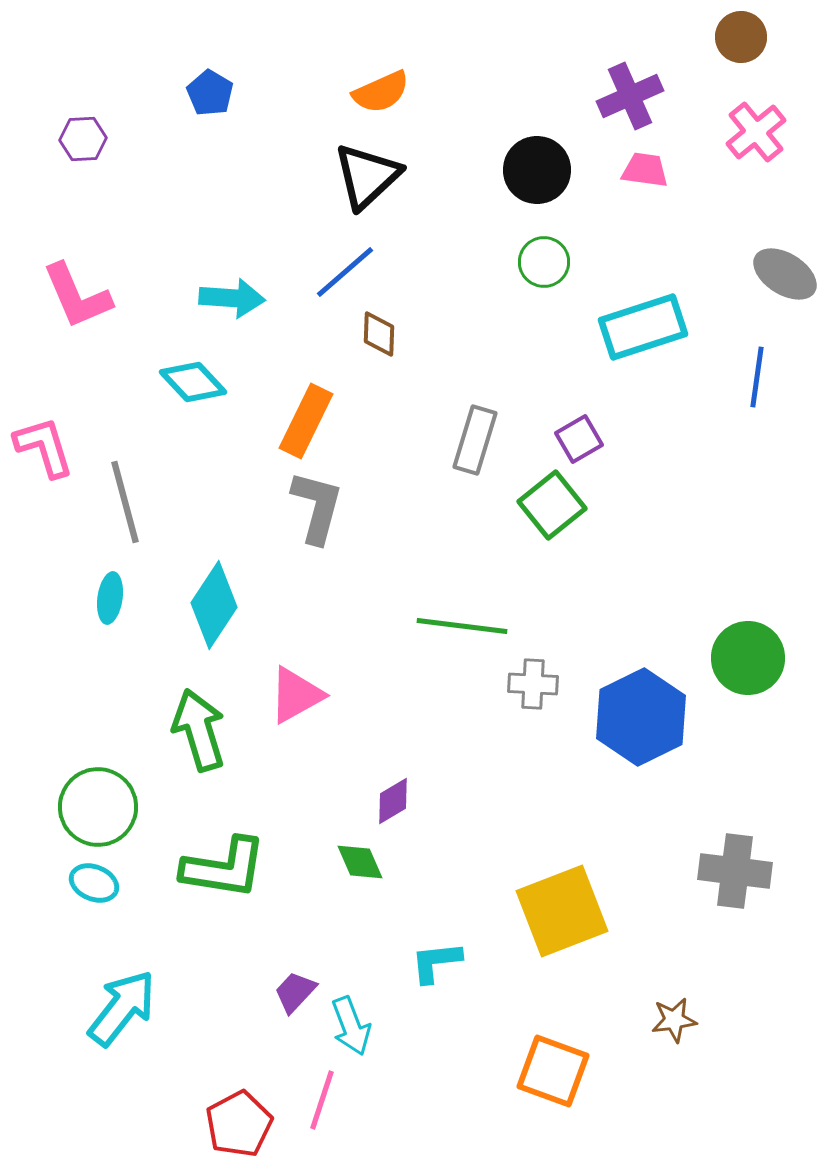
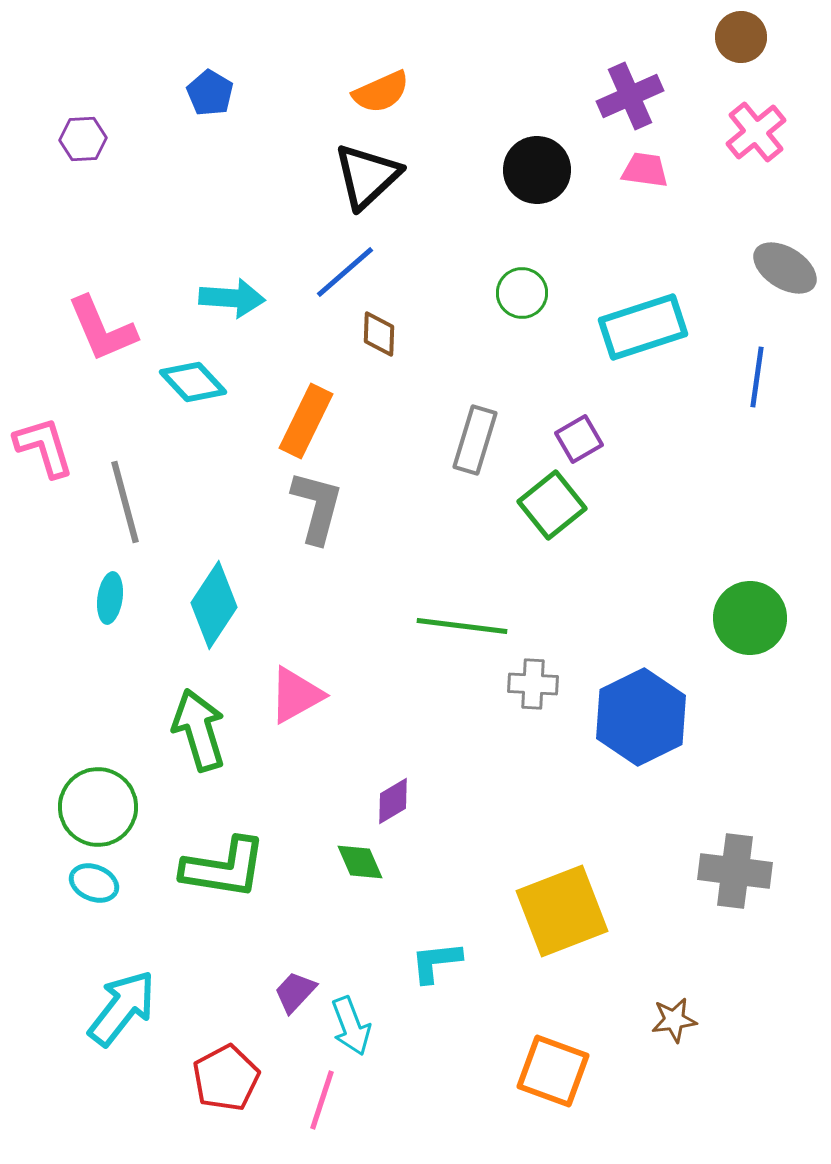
green circle at (544, 262): moved 22 px left, 31 px down
gray ellipse at (785, 274): moved 6 px up
pink L-shape at (77, 296): moved 25 px right, 33 px down
green circle at (748, 658): moved 2 px right, 40 px up
red pentagon at (239, 1124): moved 13 px left, 46 px up
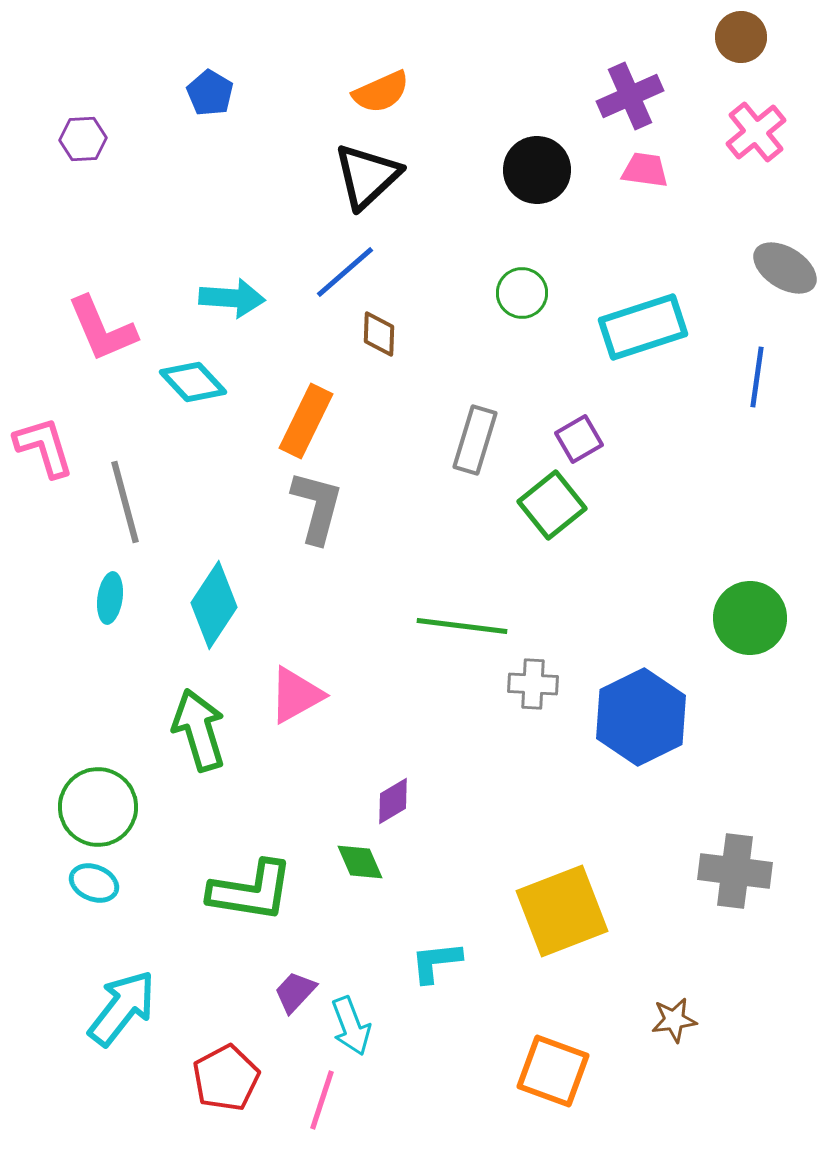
green L-shape at (224, 868): moved 27 px right, 23 px down
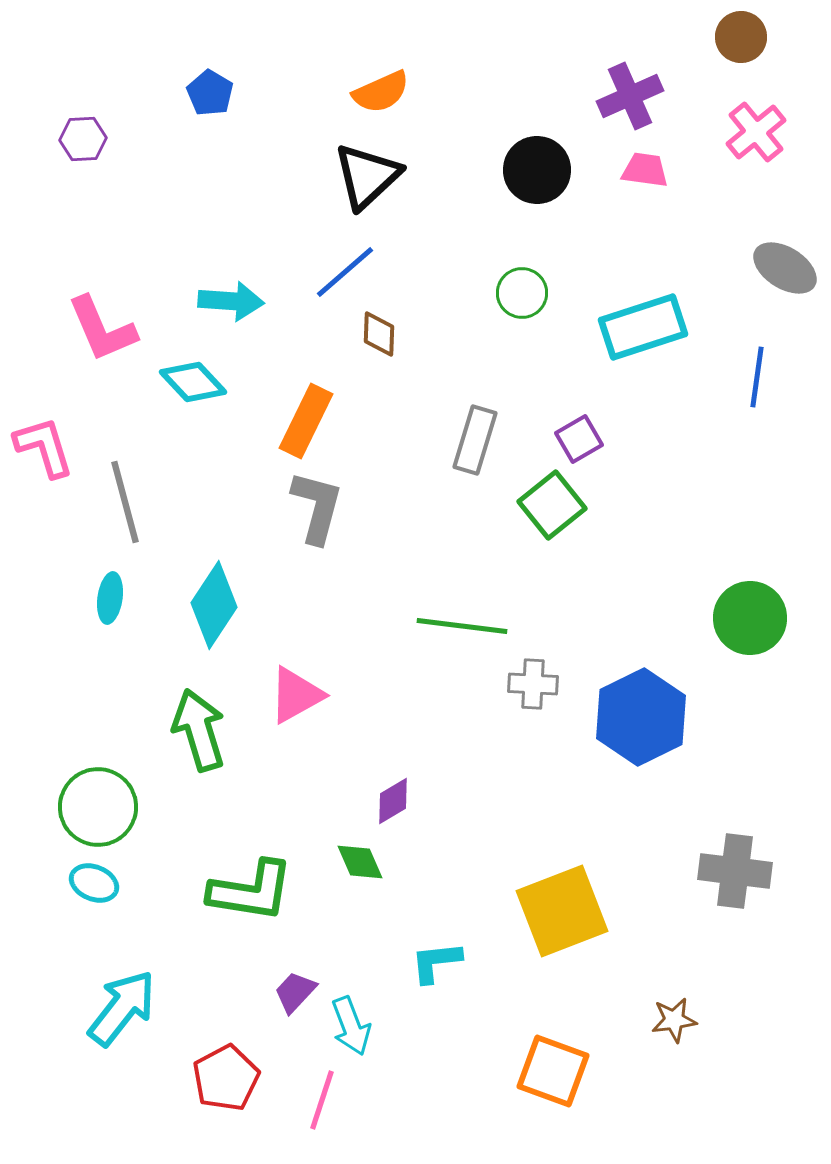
cyan arrow at (232, 298): moved 1 px left, 3 px down
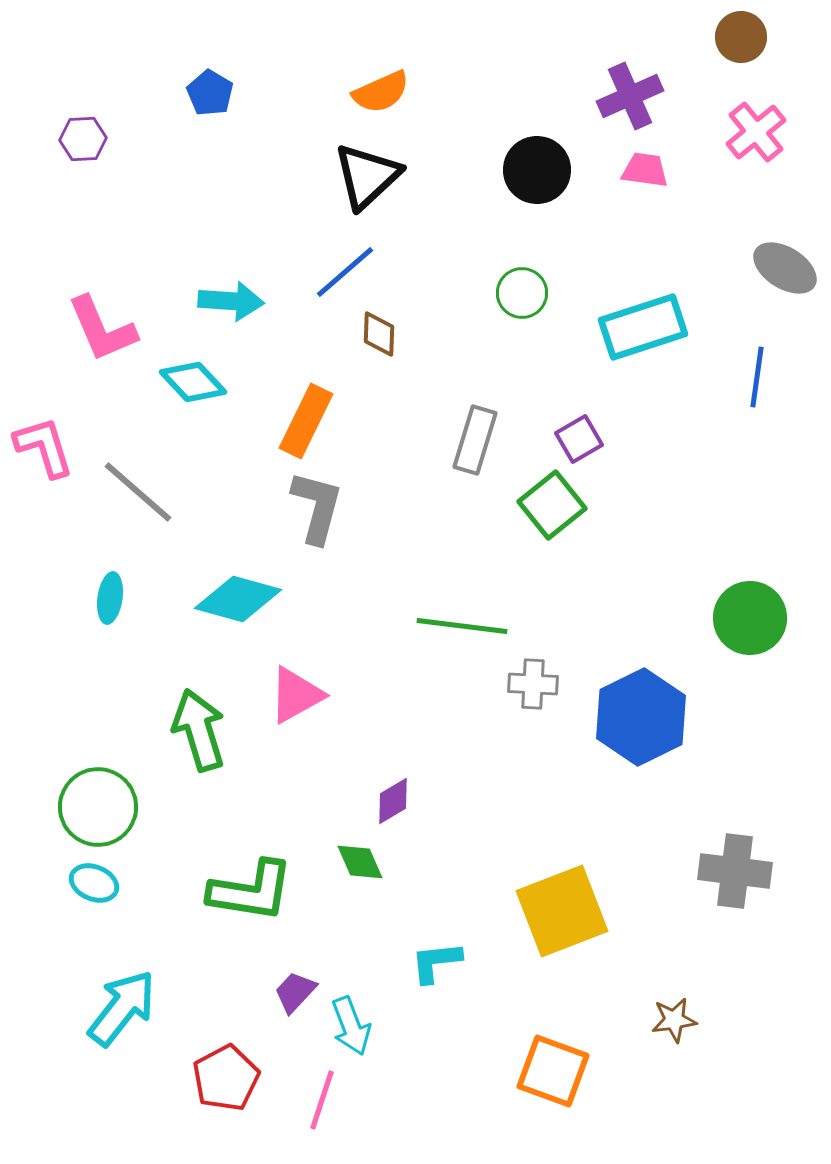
gray line at (125, 502): moved 13 px right, 10 px up; rotated 34 degrees counterclockwise
cyan diamond at (214, 605): moved 24 px right, 6 px up; rotated 72 degrees clockwise
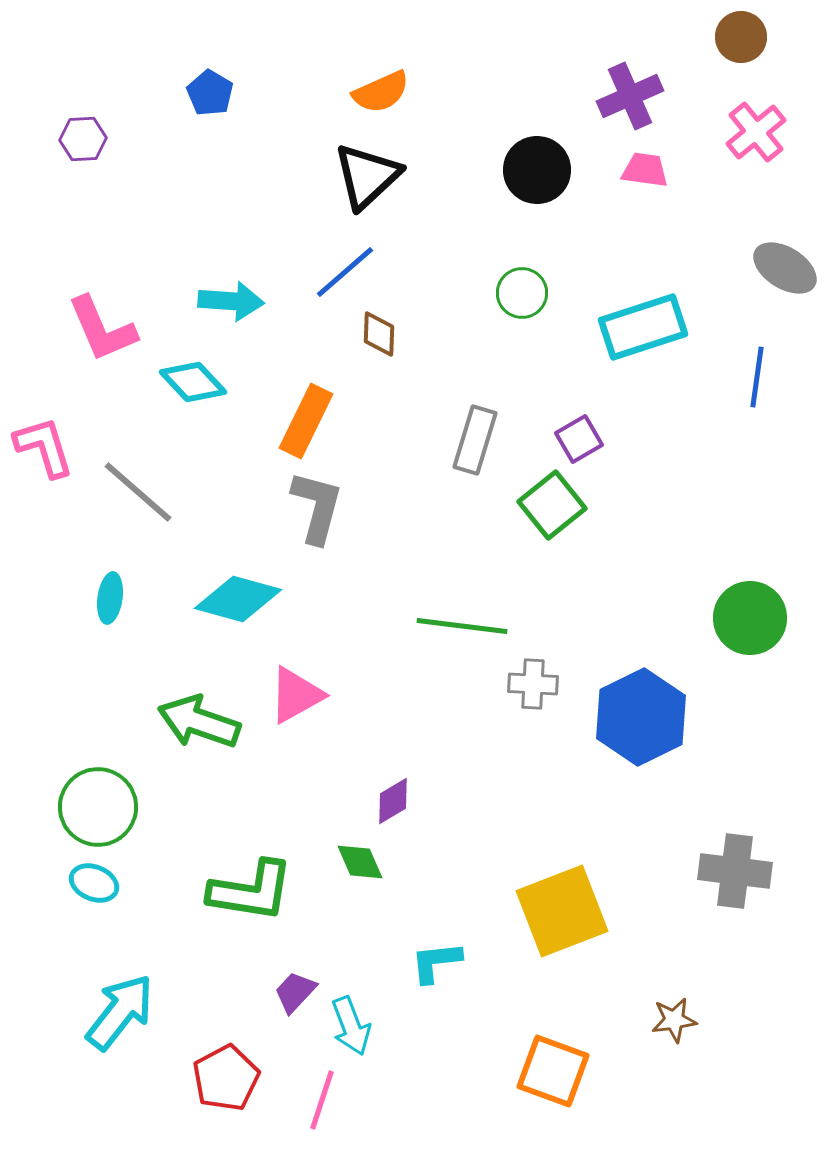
green arrow at (199, 730): moved 8 px up; rotated 54 degrees counterclockwise
cyan arrow at (122, 1008): moved 2 px left, 4 px down
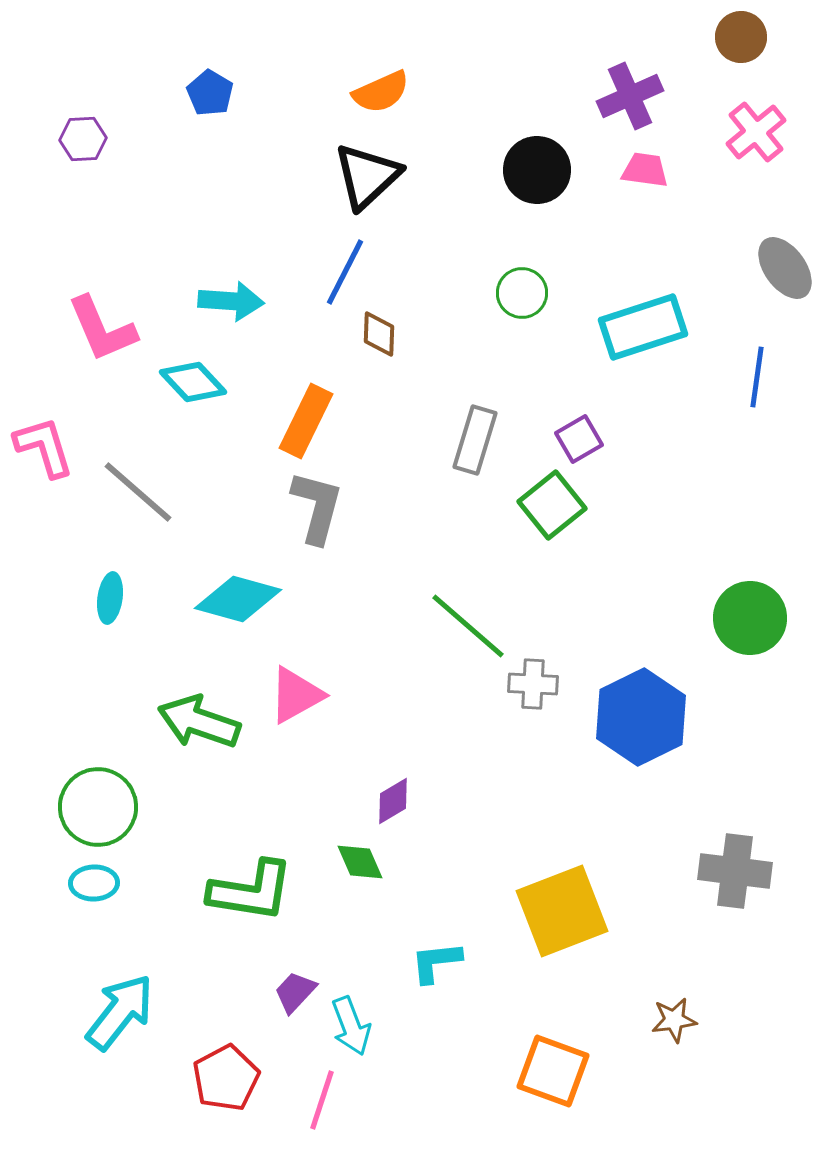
gray ellipse at (785, 268): rotated 22 degrees clockwise
blue line at (345, 272): rotated 22 degrees counterclockwise
green line at (462, 626): moved 6 px right; rotated 34 degrees clockwise
cyan ellipse at (94, 883): rotated 24 degrees counterclockwise
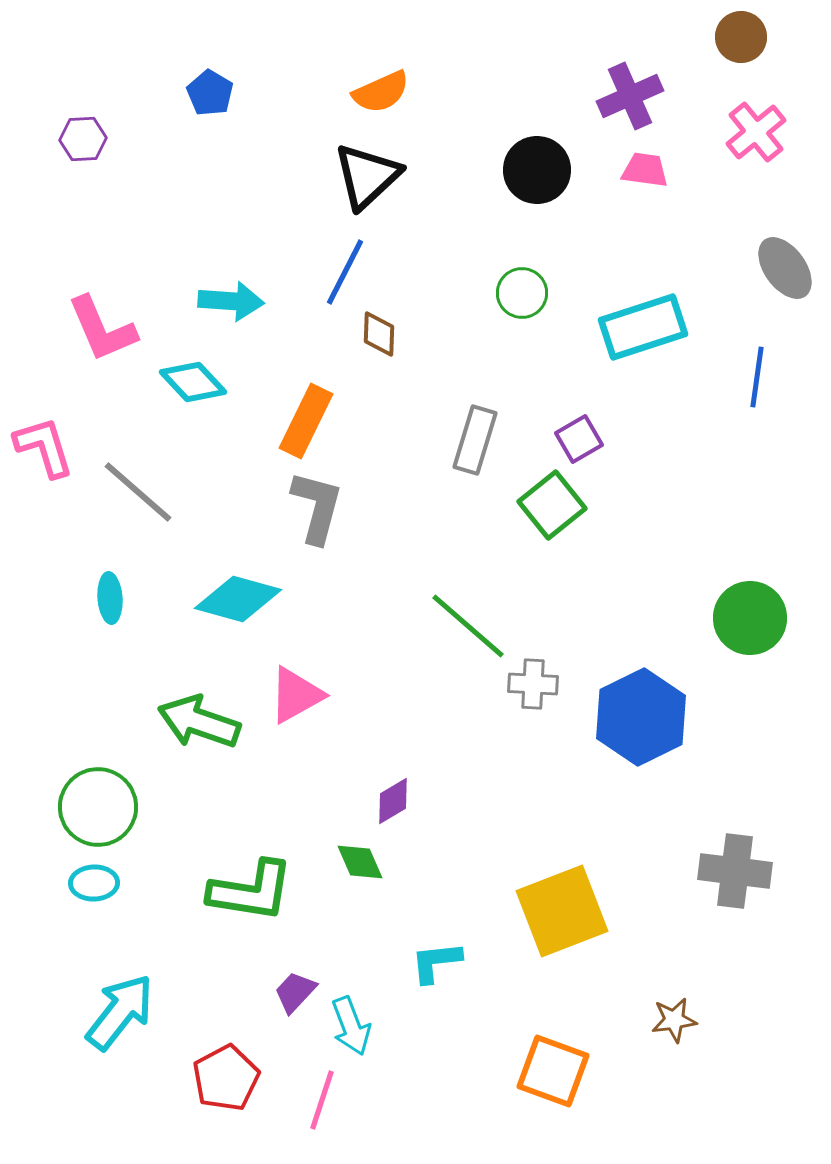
cyan ellipse at (110, 598): rotated 12 degrees counterclockwise
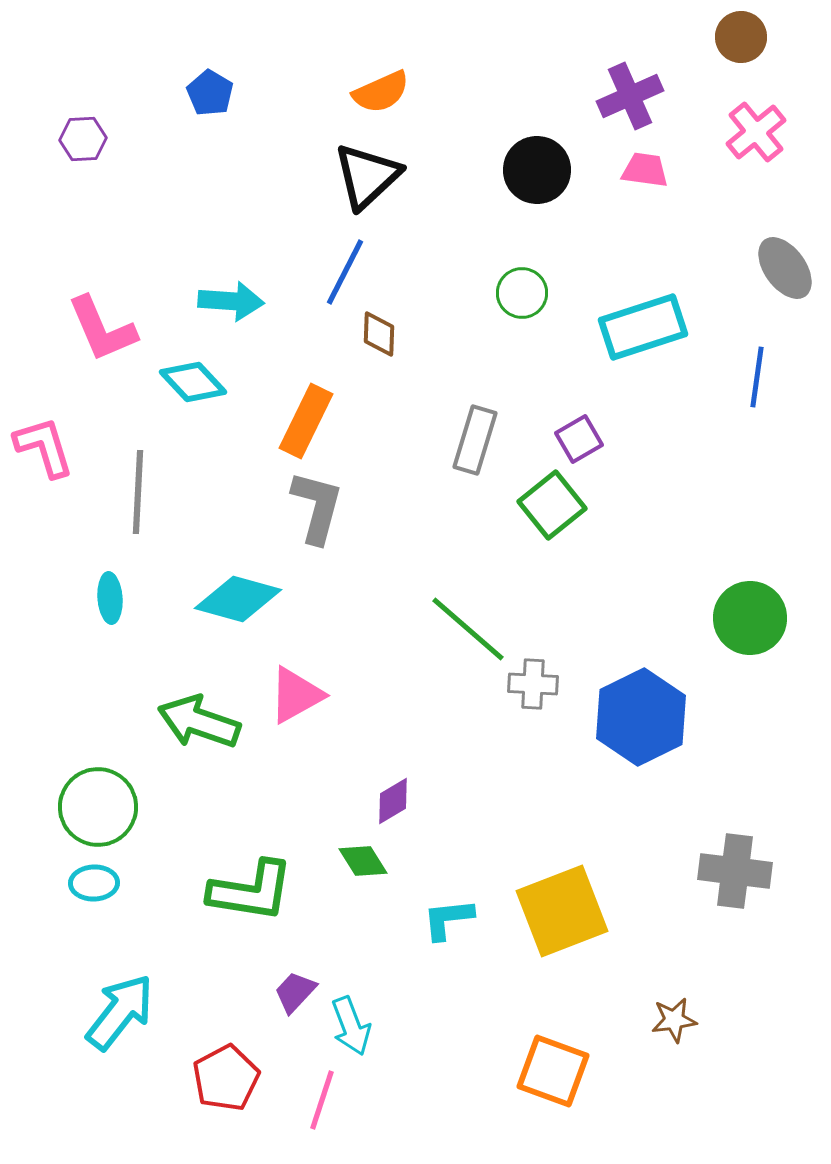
gray line at (138, 492): rotated 52 degrees clockwise
green line at (468, 626): moved 3 px down
green diamond at (360, 862): moved 3 px right, 1 px up; rotated 9 degrees counterclockwise
cyan L-shape at (436, 962): moved 12 px right, 43 px up
